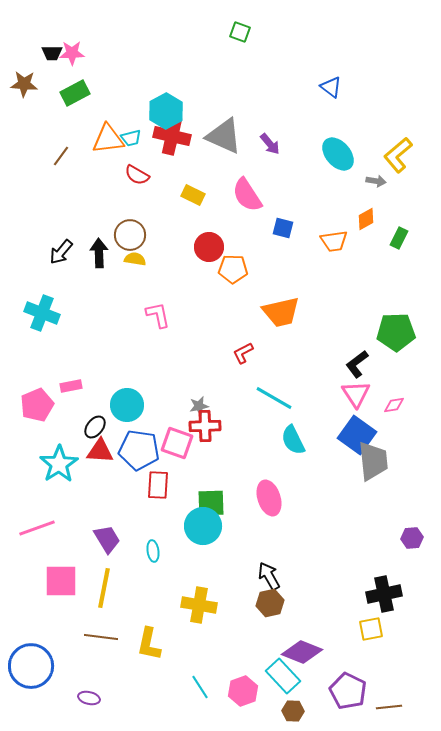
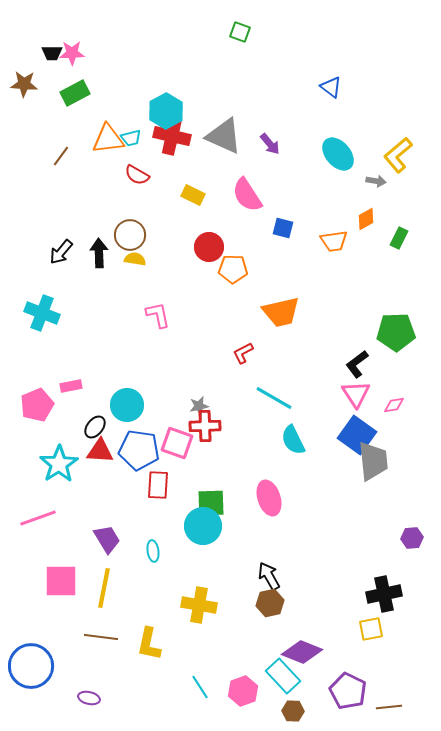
pink line at (37, 528): moved 1 px right, 10 px up
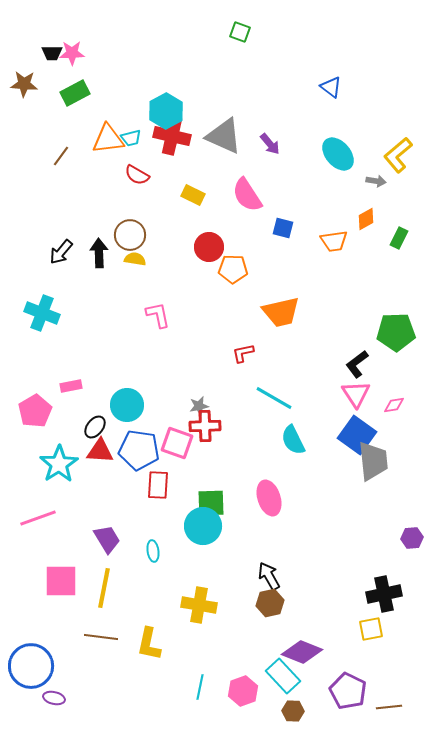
red L-shape at (243, 353): rotated 15 degrees clockwise
pink pentagon at (37, 405): moved 2 px left, 6 px down; rotated 8 degrees counterclockwise
cyan line at (200, 687): rotated 45 degrees clockwise
purple ellipse at (89, 698): moved 35 px left
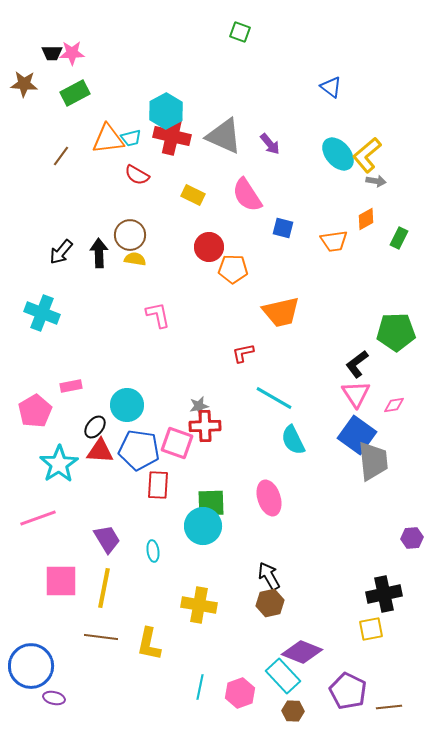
yellow L-shape at (398, 155): moved 31 px left
pink hexagon at (243, 691): moved 3 px left, 2 px down
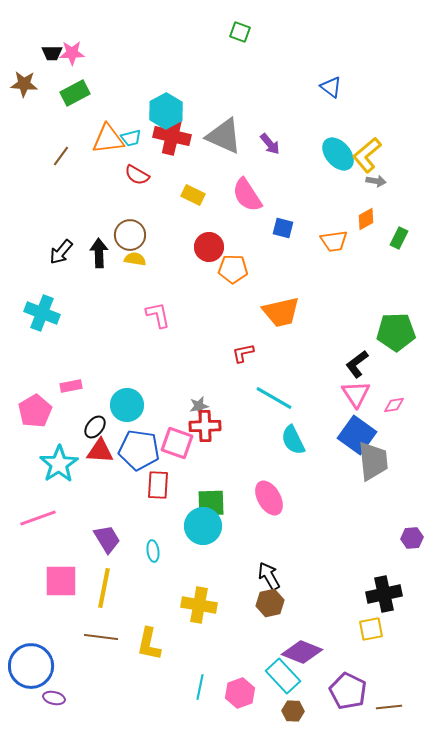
pink ellipse at (269, 498): rotated 12 degrees counterclockwise
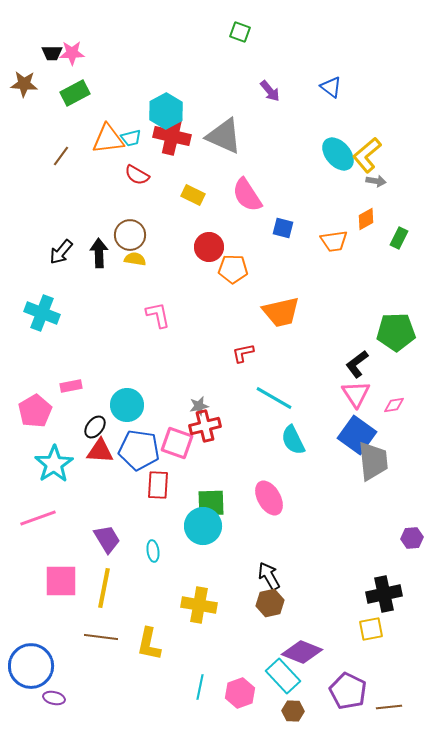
purple arrow at (270, 144): moved 53 px up
red cross at (205, 426): rotated 12 degrees counterclockwise
cyan star at (59, 464): moved 5 px left
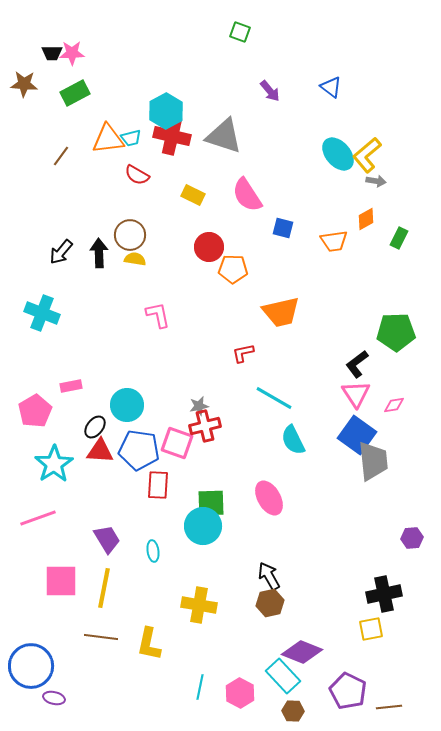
gray triangle at (224, 136): rotated 6 degrees counterclockwise
pink hexagon at (240, 693): rotated 12 degrees counterclockwise
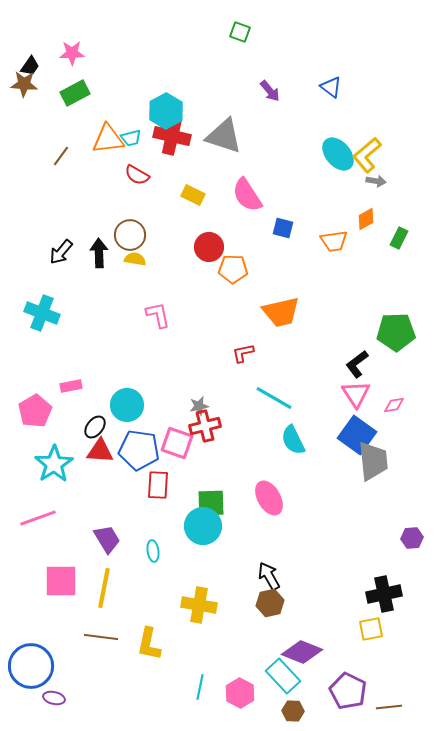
black trapezoid at (52, 53): moved 22 px left, 13 px down; rotated 55 degrees counterclockwise
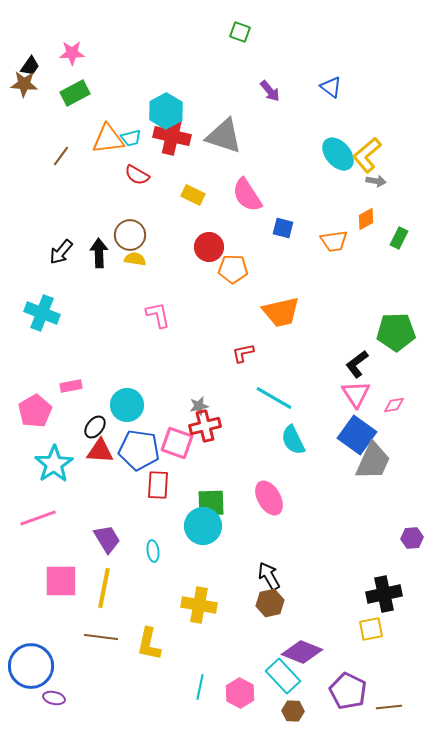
gray trapezoid at (373, 461): rotated 30 degrees clockwise
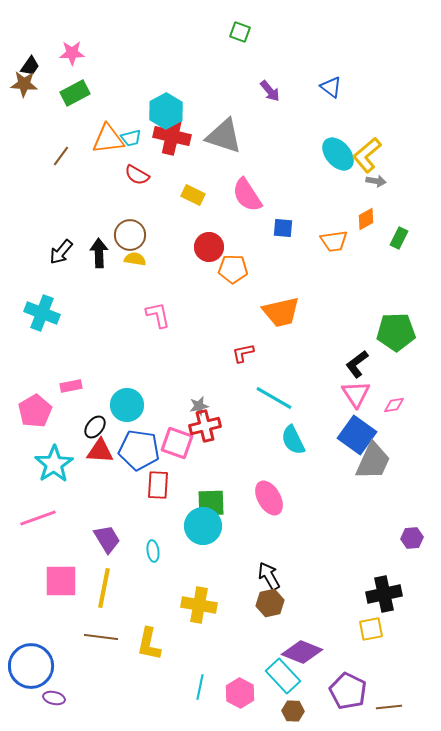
blue square at (283, 228): rotated 10 degrees counterclockwise
